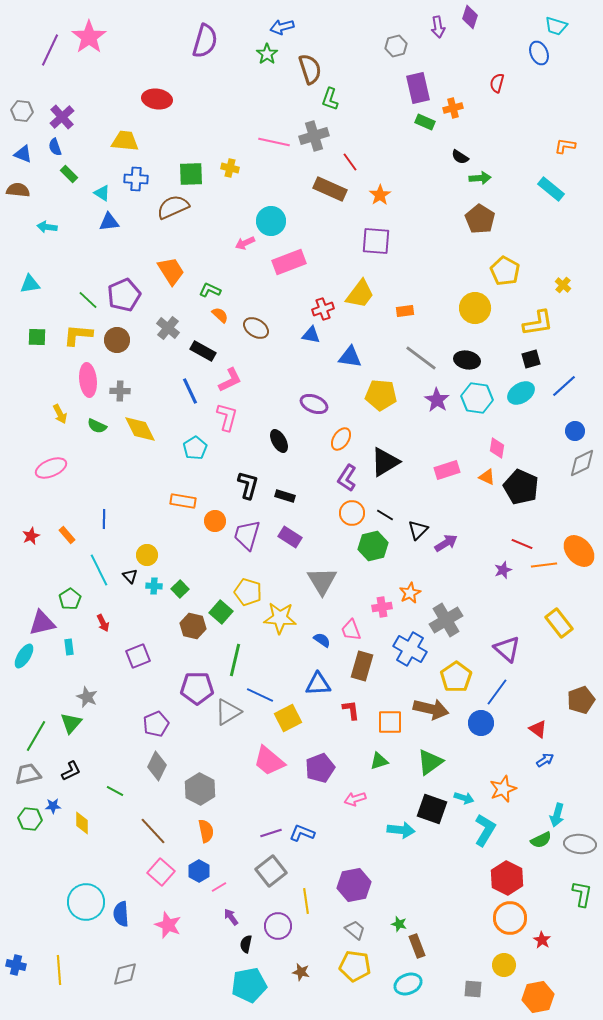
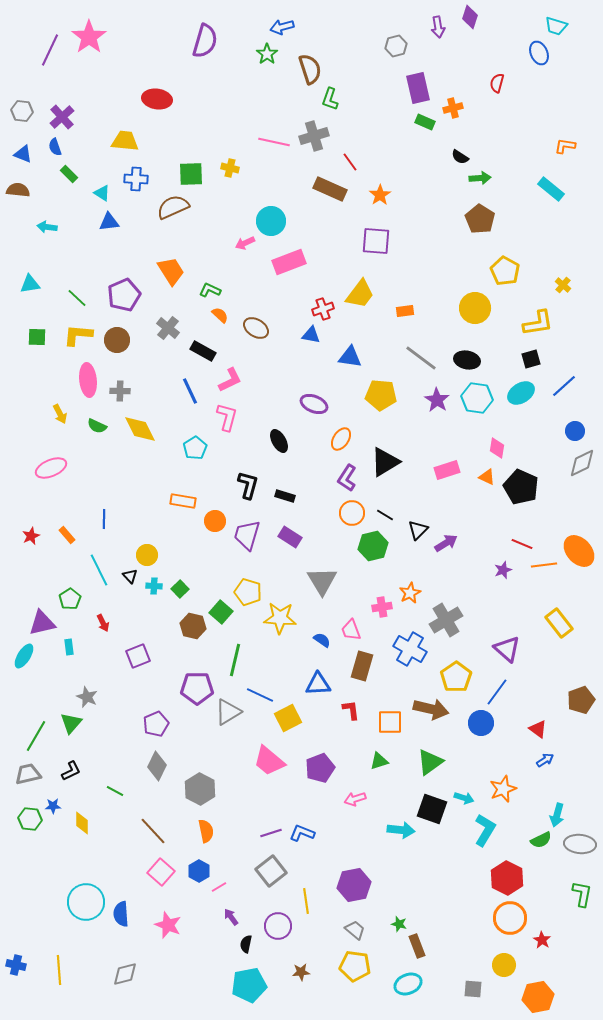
green line at (88, 300): moved 11 px left, 2 px up
brown star at (301, 972): rotated 18 degrees counterclockwise
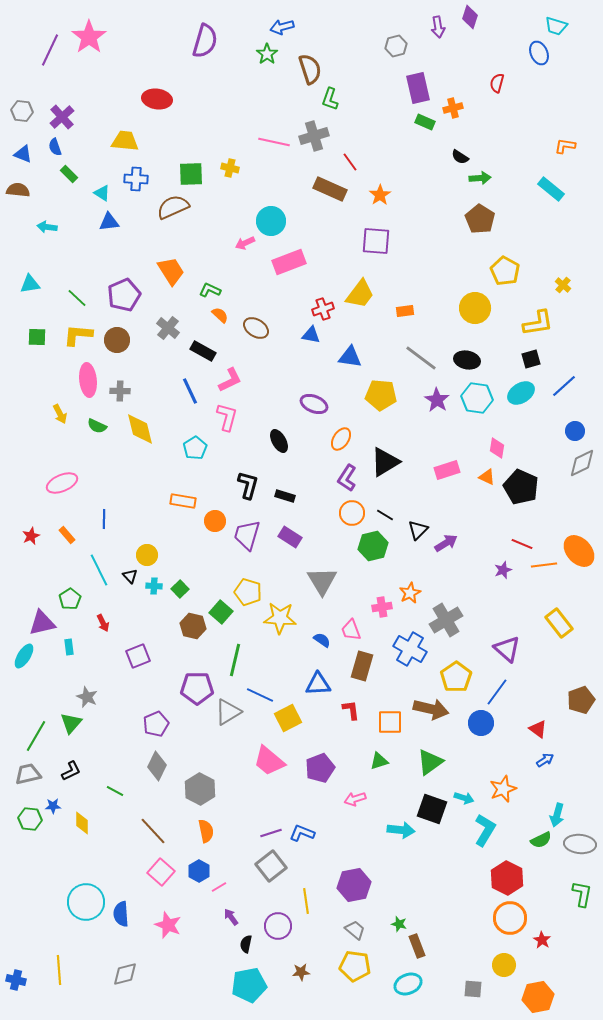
yellow diamond at (140, 429): rotated 12 degrees clockwise
pink ellipse at (51, 468): moved 11 px right, 15 px down
gray square at (271, 871): moved 5 px up
blue cross at (16, 965): moved 15 px down
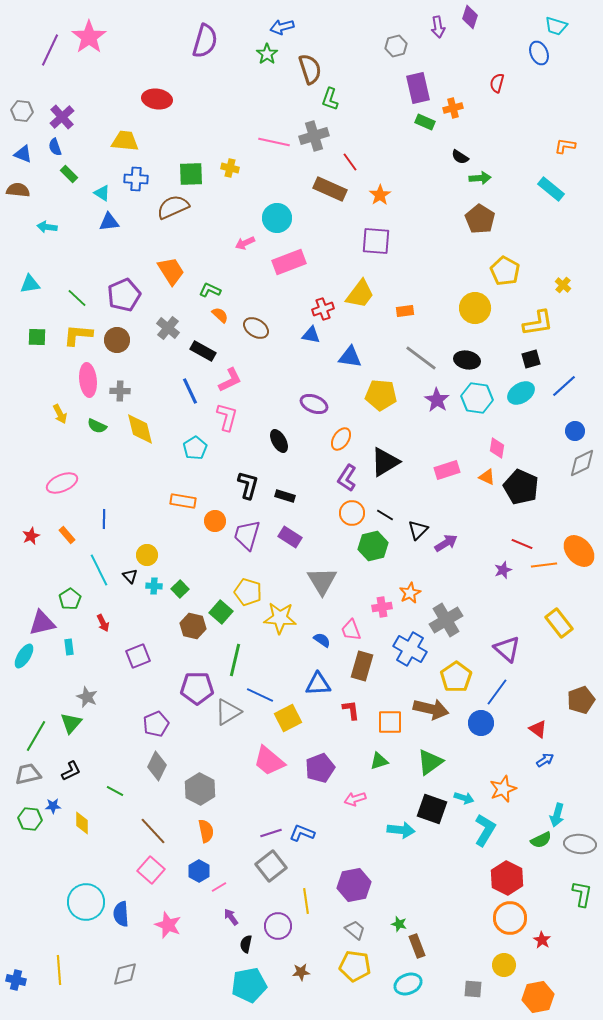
cyan circle at (271, 221): moved 6 px right, 3 px up
pink square at (161, 872): moved 10 px left, 2 px up
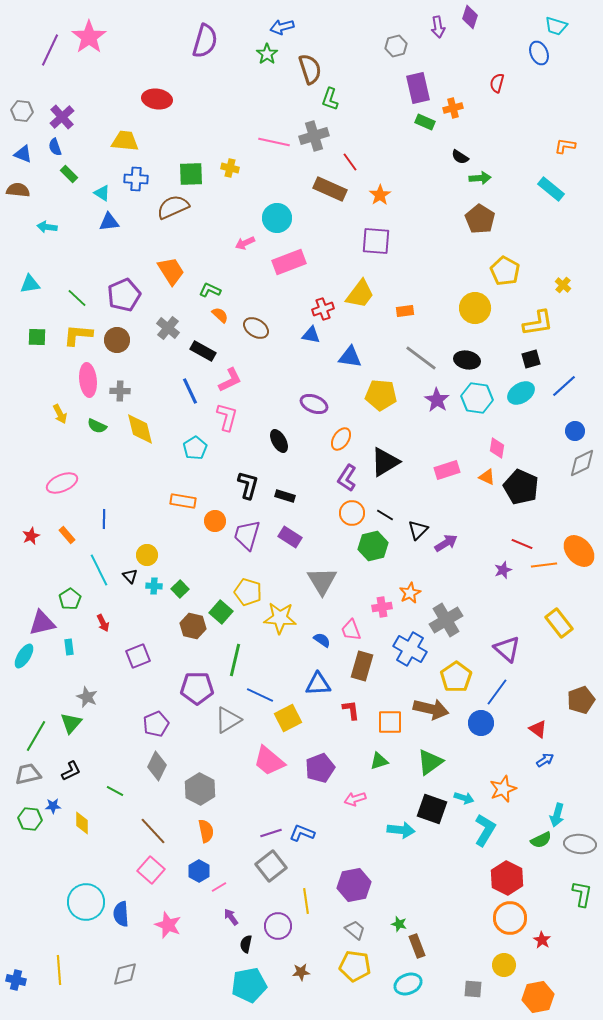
gray triangle at (228, 712): moved 8 px down
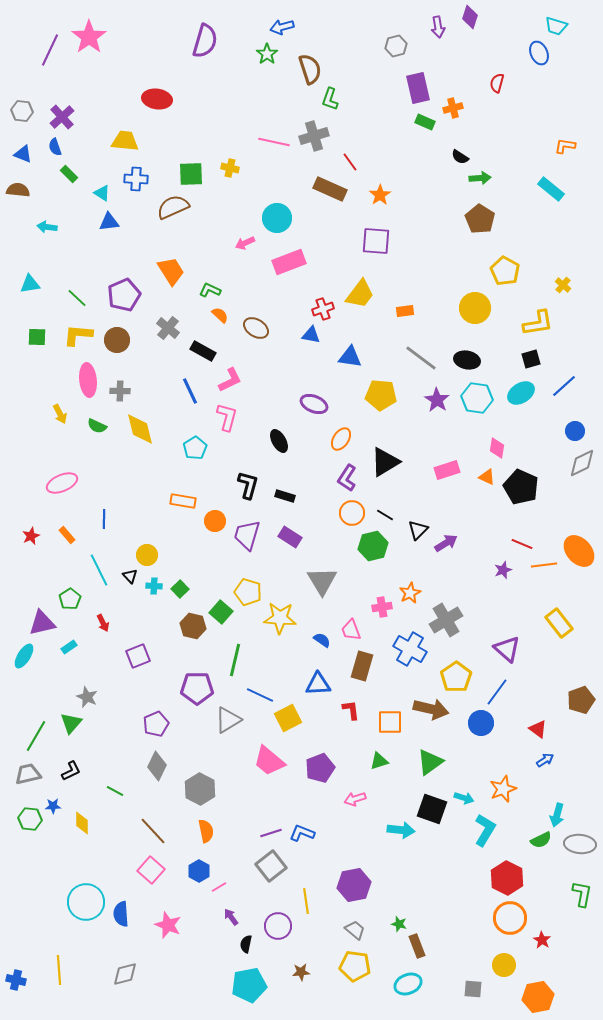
cyan rectangle at (69, 647): rotated 63 degrees clockwise
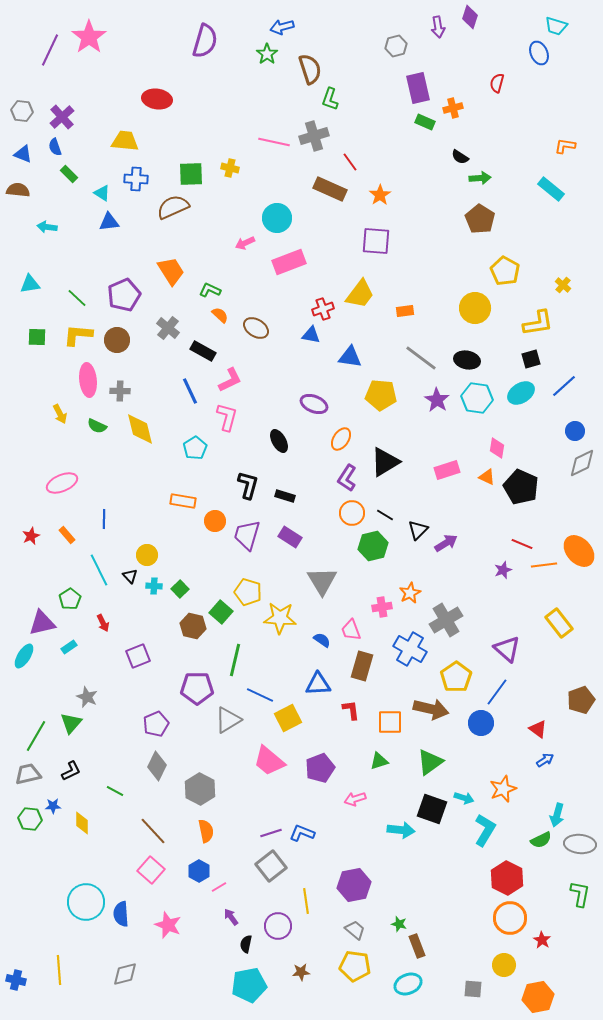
green L-shape at (582, 894): moved 2 px left
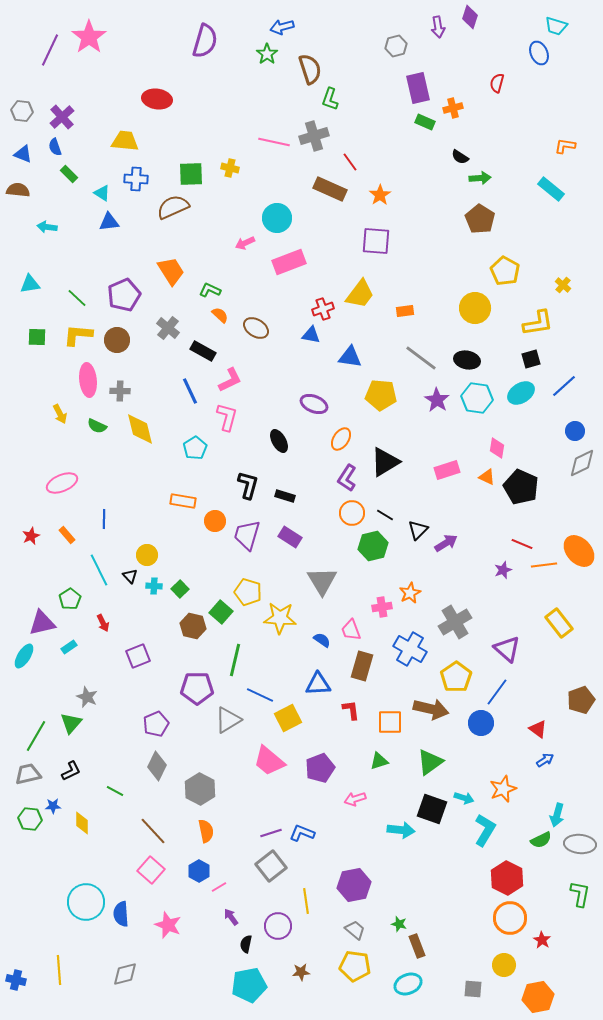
gray cross at (446, 620): moved 9 px right, 2 px down
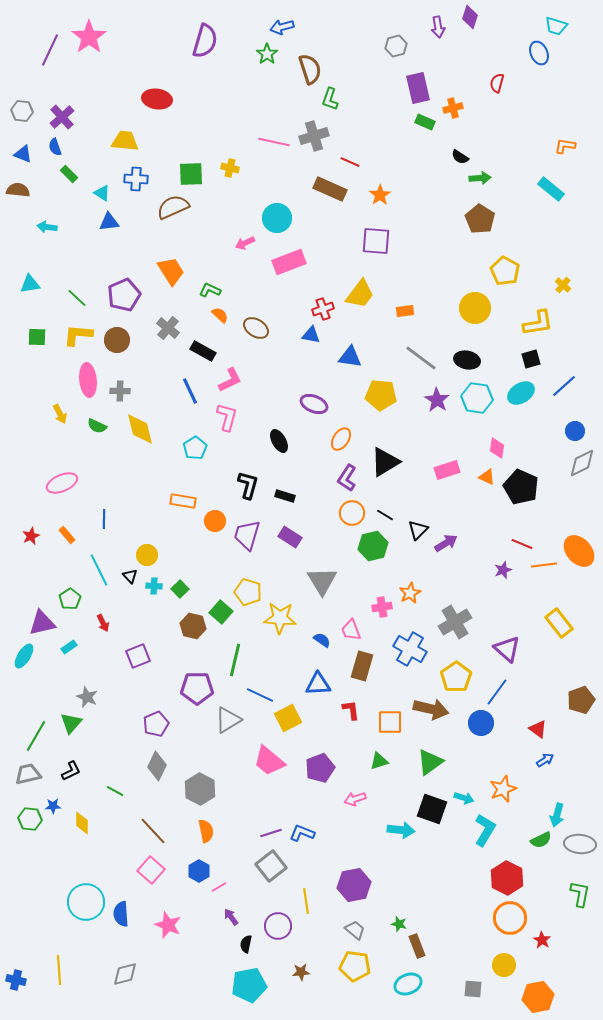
red line at (350, 162): rotated 30 degrees counterclockwise
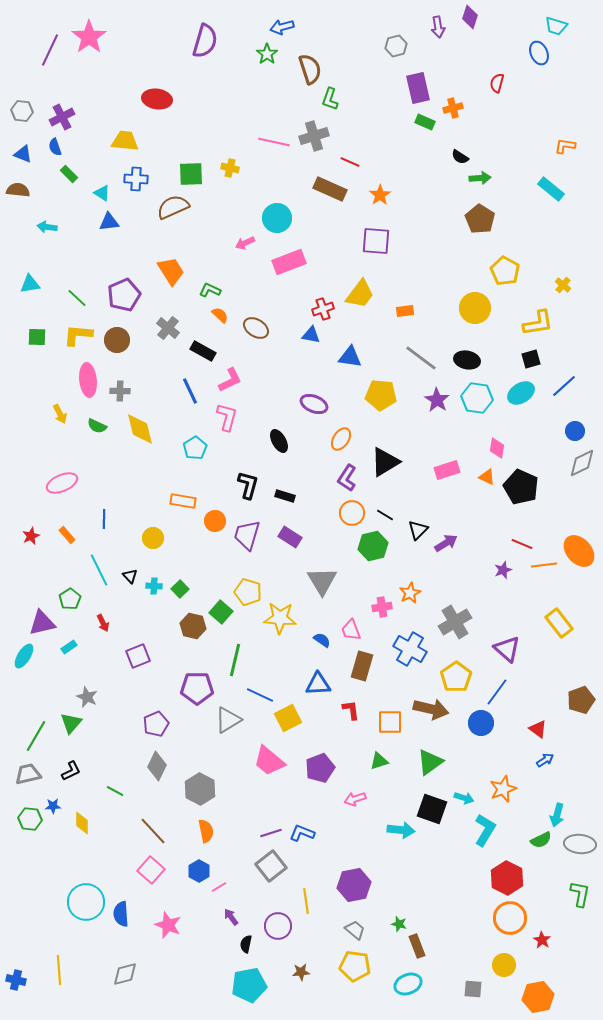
purple cross at (62, 117): rotated 15 degrees clockwise
yellow circle at (147, 555): moved 6 px right, 17 px up
